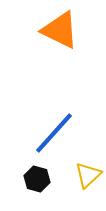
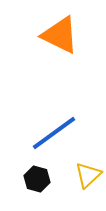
orange triangle: moved 5 px down
blue line: rotated 12 degrees clockwise
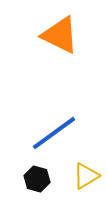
yellow triangle: moved 2 px left, 1 px down; rotated 12 degrees clockwise
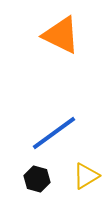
orange triangle: moved 1 px right
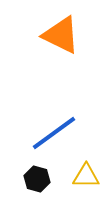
yellow triangle: rotated 32 degrees clockwise
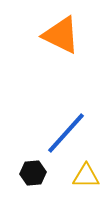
blue line: moved 12 px right; rotated 12 degrees counterclockwise
black hexagon: moved 4 px left, 6 px up; rotated 20 degrees counterclockwise
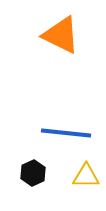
blue line: rotated 54 degrees clockwise
black hexagon: rotated 20 degrees counterclockwise
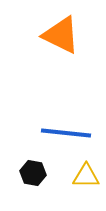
black hexagon: rotated 25 degrees counterclockwise
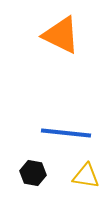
yellow triangle: rotated 8 degrees clockwise
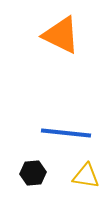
black hexagon: rotated 15 degrees counterclockwise
